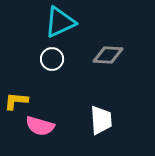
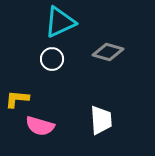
gray diamond: moved 3 px up; rotated 12 degrees clockwise
yellow L-shape: moved 1 px right, 2 px up
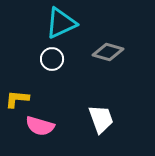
cyan triangle: moved 1 px right, 1 px down
white trapezoid: moved 1 px up; rotated 16 degrees counterclockwise
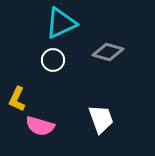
white circle: moved 1 px right, 1 px down
yellow L-shape: rotated 70 degrees counterclockwise
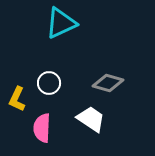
gray diamond: moved 31 px down
white circle: moved 4 px left, 23 px down
white trapezoid: moved 10 px left; rotated 36 degrees counterclockwise
pink semicircle: moved 2 px right, 2 px down; rotated 76 degrees clockwise
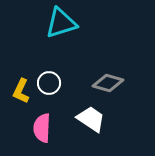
cyan triangle: rotated 8 degrees clockwise
yellow L-shape: moved 4 px right, 8 px up
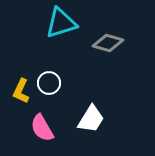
gray diamond: moved 40 px up
white trapezoid: rotated 88 degrees clockwise
pink semicircle: rotated 32 degrees counterclockwise
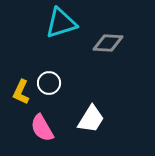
gray diamond: rotated 12 degrees counterclockwise
yellow L-shape: moved 1 px down
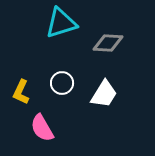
white circle: moved 13 px right
white trapezoid: moved 13 px right, 25 px up
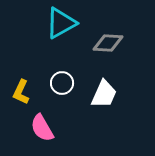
cyan triangle: rotated 12 degrees counterclockwise
white trapezoid: rotated 8 degrees counterclockwise
